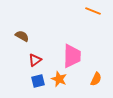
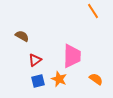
orange line: rotated 35 degrees clockwise
orange semicircle: rotated 80 degrees counterclockwise
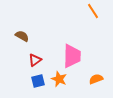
orange semicircle: rotated 56 degrees counterclockwise
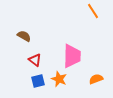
brown semicircle: moved 2 px right
red triangle: rotated 48 degrees counterclockwise
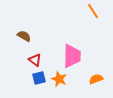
blue square: moved 1 px right, 3 px up
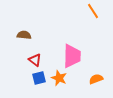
brown semicircle: moved 1 px up; rotated 24 degrees counterclockwise
orange star: moved 1 px up
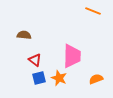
orange line: rotated 35 degrees counterclockwise
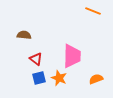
red triangle: moved 1 px right, 1 px up
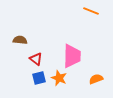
orange line: moved 2 px left
brown semicircle: moved 4 px left, 5 px down
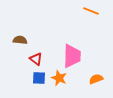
blue square: rotated 16 degrees clockwise
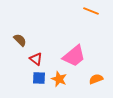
brown semicircle: rotated 40 degrees clockwise
pink trapezoid: moved 2 px right; rotated 50 degrees clockwise
orange star: moved 1 px down
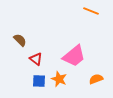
blue square: moved 3 px down
